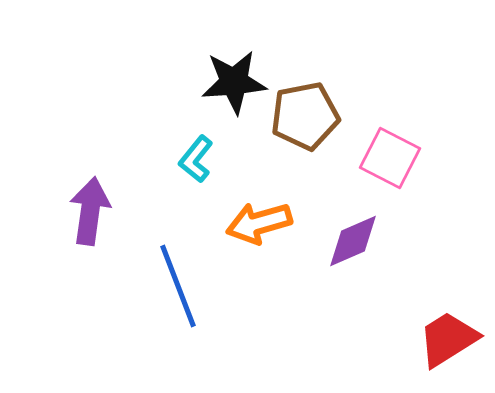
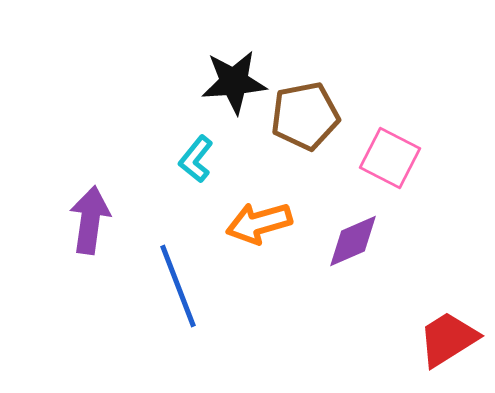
purple arrow: moved 9 px down
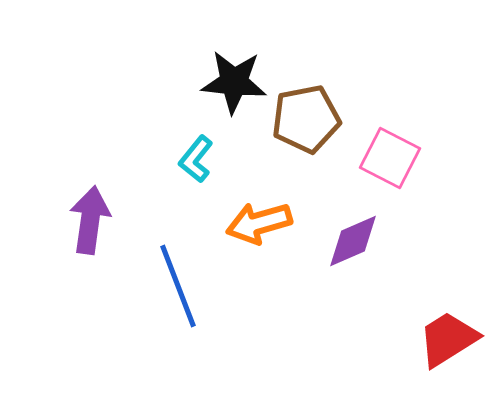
black star: rotated 10 degrees clockwise
brown pentagon: moved 1 px right, 3 px down
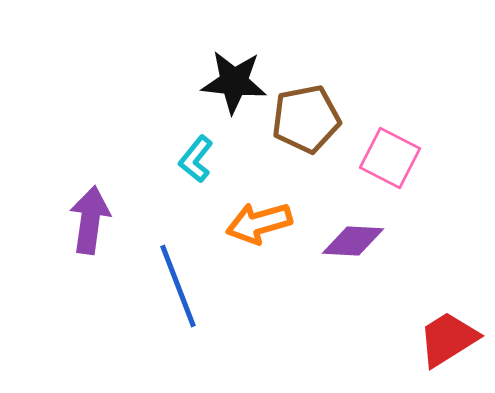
purple diamond: rotated 26 degrees clockwise
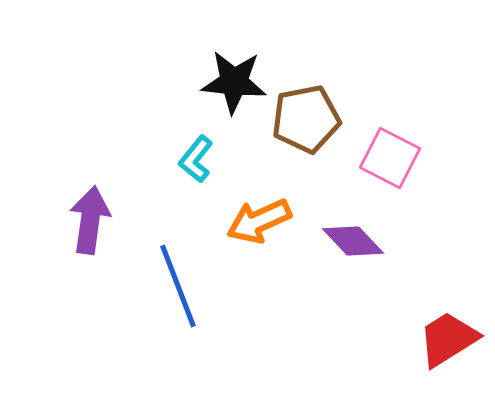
orange arrow: moved 2 px up; rotated 8 degrees counterclockwise
purple diamond: rotated 44 degrees clockwise
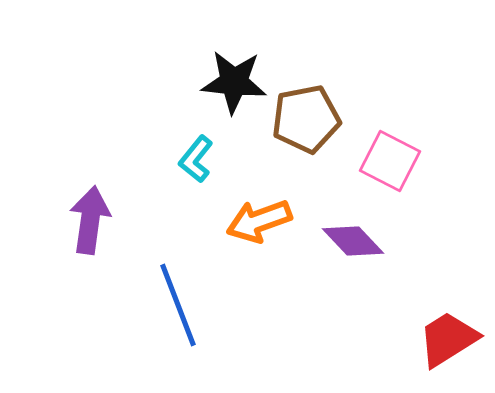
pink square: moved 3 px down
orange arrow: rotated 4 degrees clockwise
blue line: moved 19 px down
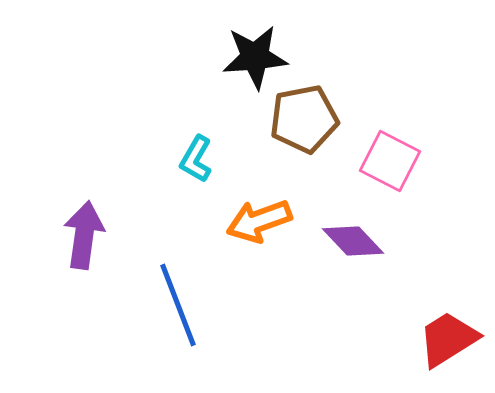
black star: moved 21 px right, 25 px up; rotated 10 degrees counterclockwise
brown pentagon: moved 2 px left
cyan L-shape: rotated 9 degrees counterclockwise
purple arrow: moved 6 px left, 15 px down
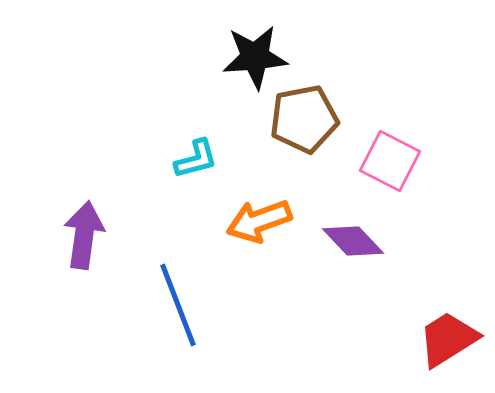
cyan L-shape: rotated 135 degrees counterclockwise
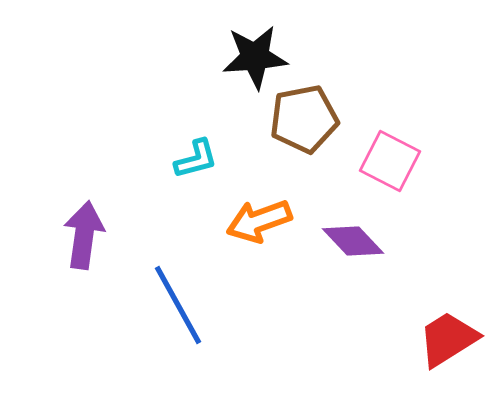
blue line: rotated 8 degrees counterclockwise
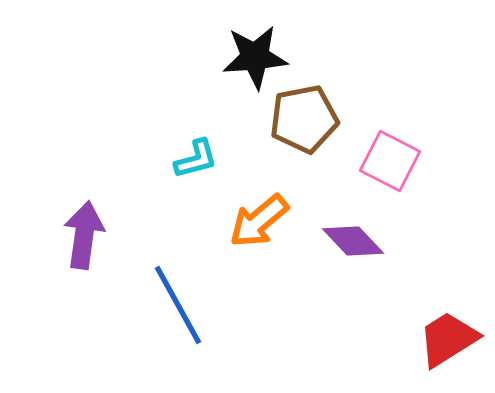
orange arrow: rotated 20 degrees counterclockwise
